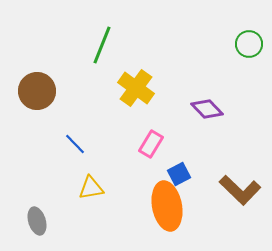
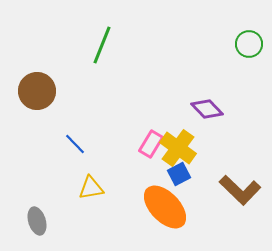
yellow cross: moved 42 px right, 60 px down
orange ellipse: moved 2 px left, 1 px down; rotated 33 degrees counterclockwise
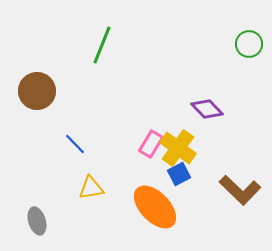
orange ellipse: moved 10 px left
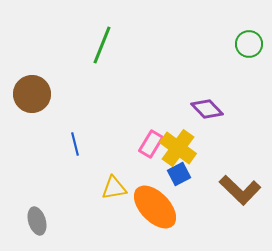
brown circle: moved 5 px left, 3 px down
blue line: rotated 30 degrees clockwise
yellow triangle: moved 23 px right
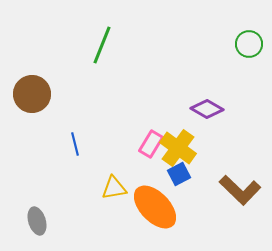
purple diamond: rotated 16 degrees counterclockwise
